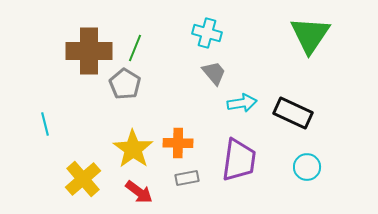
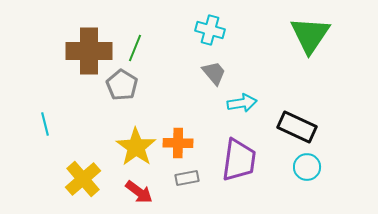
cyan cross: moved 3 px right, 3 px up
gray pentagon: moved 3 px left, 1 px down
black rectangle: moved 4 px right, 14 px down
yellow star: moved 3 px right, 2 px up
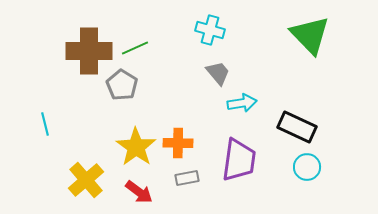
green triangle: rotated 18 degrees counterclockwise
green line: rotated 44 degrees clockwise
gray trapezoid: moved 4 px right
yellow cross: moved 3 px right, 1 px down
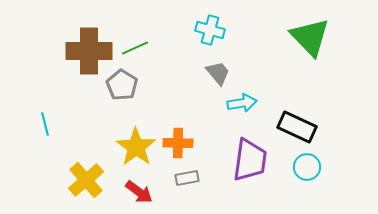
green triangle: moved 2 px down
purple trapezoid: moved 11 px right
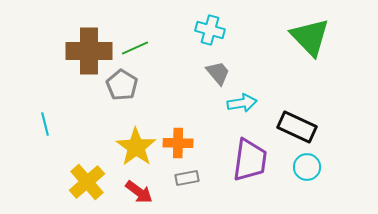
yellow cross: moved 1 px right, 2 px down
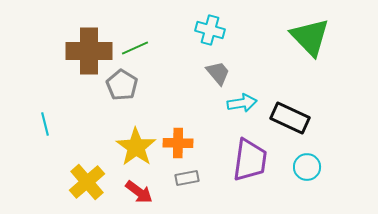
black rectangle: moved 7 px left, 9 px up
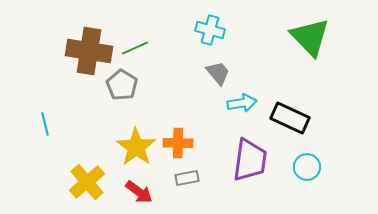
brown cross: rotated 9 degrees clockwise
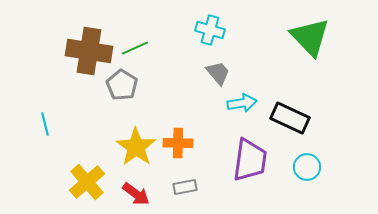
gray rectangle: moved 2 px left, 9 px down
red arrow: moved 3 px left, 2 px down
